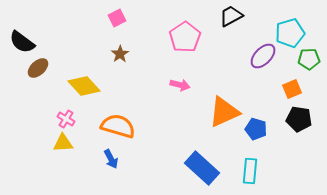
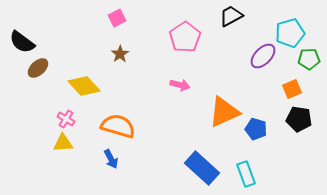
cyan rectangle: moved 4 px left, 3 px down; rotated 25 degrees counterclockwise
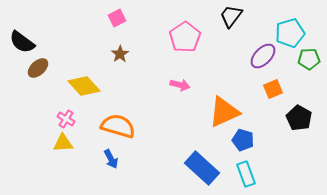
black trapezoid: rotated 25 degrees counterclockwise
orange square: moved 19 px left
black pentagon: moved 1 px up; rotated 20 degrees clockwise
blue pentagon: moved 13 px left, 11 px down
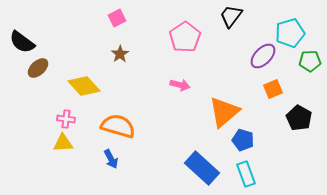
green pentagon: moved 1 px right, 2 px down
orange triangle: rotated 16 degrees counterclockwise
pink cross: rotated 24 degrees counterclockwise
